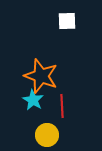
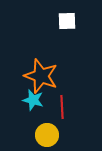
cyan star: rotated 15 degrees counterclockwise
red line: moved 1 px down
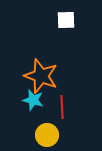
white square: moved 1 px left, 1 px up
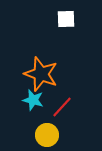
white square: moved 1 px up
orange star: moved 2 px up
red line: rotated 45 degrees clockwise
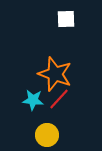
orange star: moved 14 px right
cyan star: rotated 10 degrees counterclockwise
red line: moved 3 px left, 8 px up
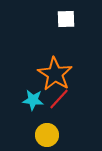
orange star: rotated 12 degrees clockwise
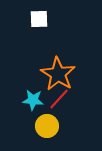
white square: moved 27 px left
orange star: moved 3 px right
yellow circle: moved 9 px up
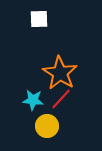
orange star: moved 2 px right, 1 px up
red line: moved 2 px right
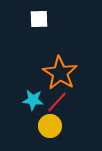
red line: moved 4 px left, 3 px down
yellow circle: moved 3 px right
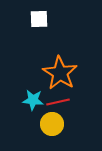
red line: moved 1 px right; rotated 35 degrees clockwise
yellow circle: moved 2 px right, 2 px up
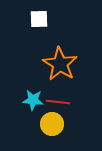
orange star: moved 9 px up
red line: rotated 20 degrees clockwise
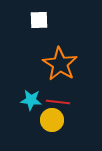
white square: moved 1 px down
cyan star: moved 2 px left
yellow circle: moved 4 px up
